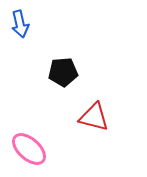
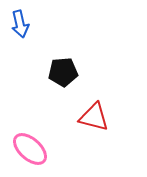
pink ellipse: moved 1 px right
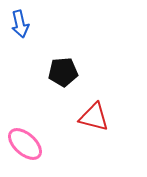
pink ellipse: moved 5 px left, 5 px up
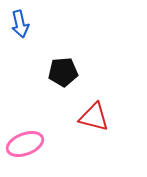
pink ellipse: rotated 63 degrees counterclockwise
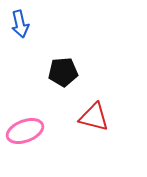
pink ellipse: moved 13 px up
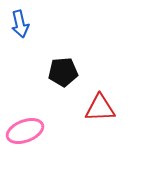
red triangle: moved 6 px right, 9 px up; rotated 16 degrees counterclockwise
